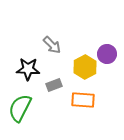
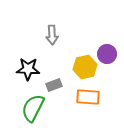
gray arrow: moved 10 px up; rotated 42 degrees clockwise
yellow hexagon: rotated 15 degrees clockwise
orange rectangle: moved 5 px right, 3 px up
green semicircle: moved 13 px right
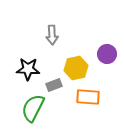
yellow hexagon: moved 9 px left, 1 px down
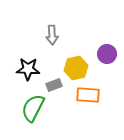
orange rectangle: moved 2 px up
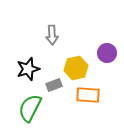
purple circle: moved 1 px up
black star: rotated 20 degrees counterclockwise
green semicircle: moved 3 px left
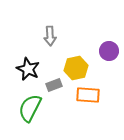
gray arrow: moved 2 px left, 1 px down
purple circle: moved 2 px right, 2 px up
black star: rotated 30 degrees counterclockwise
